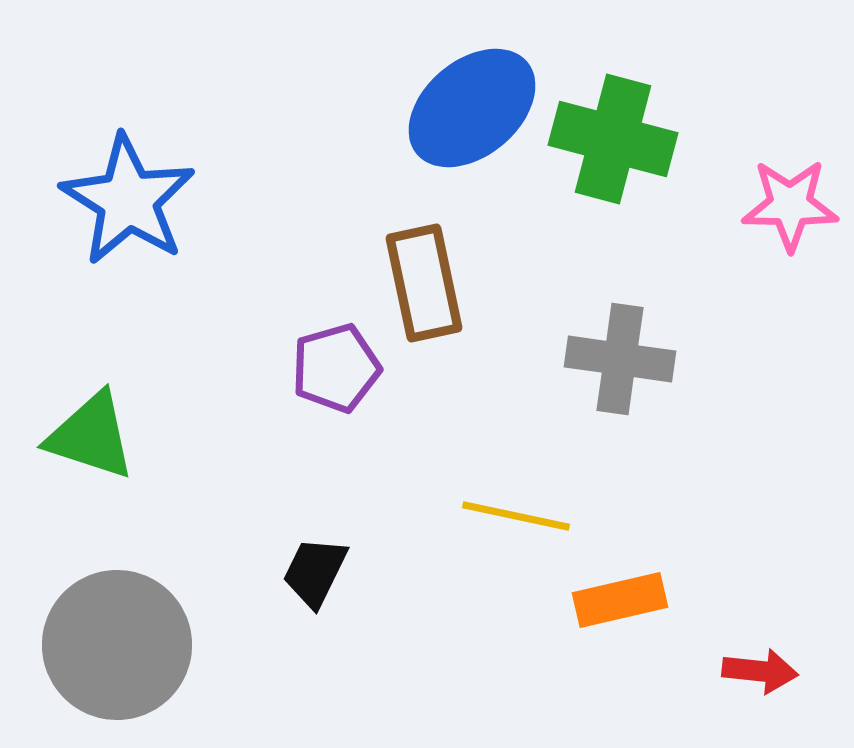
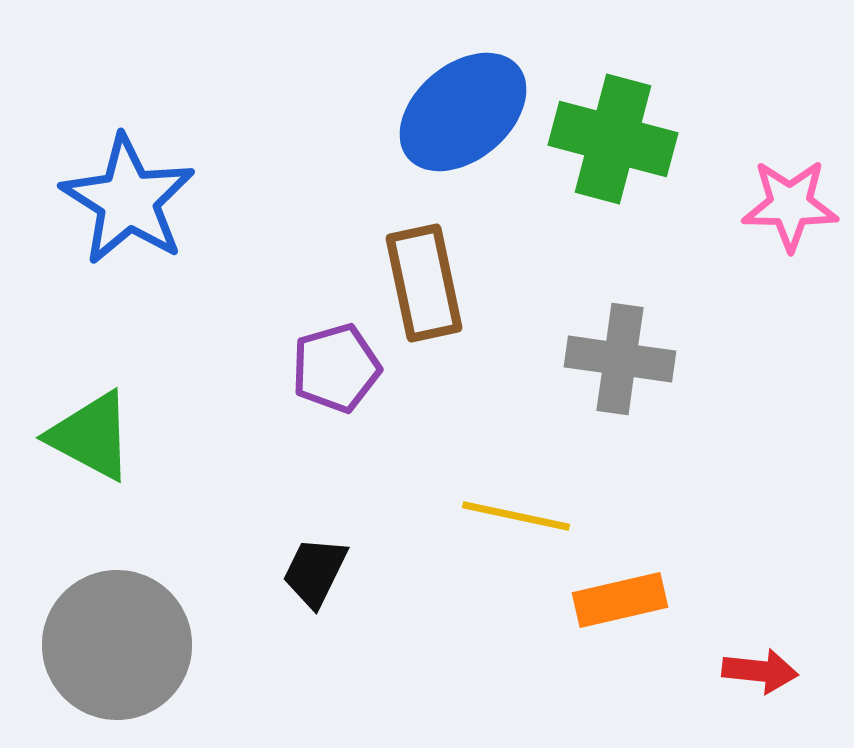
blue ellipse: moved 9 px left, 4 px down
green triangle: rotated 10 degrees clockwise
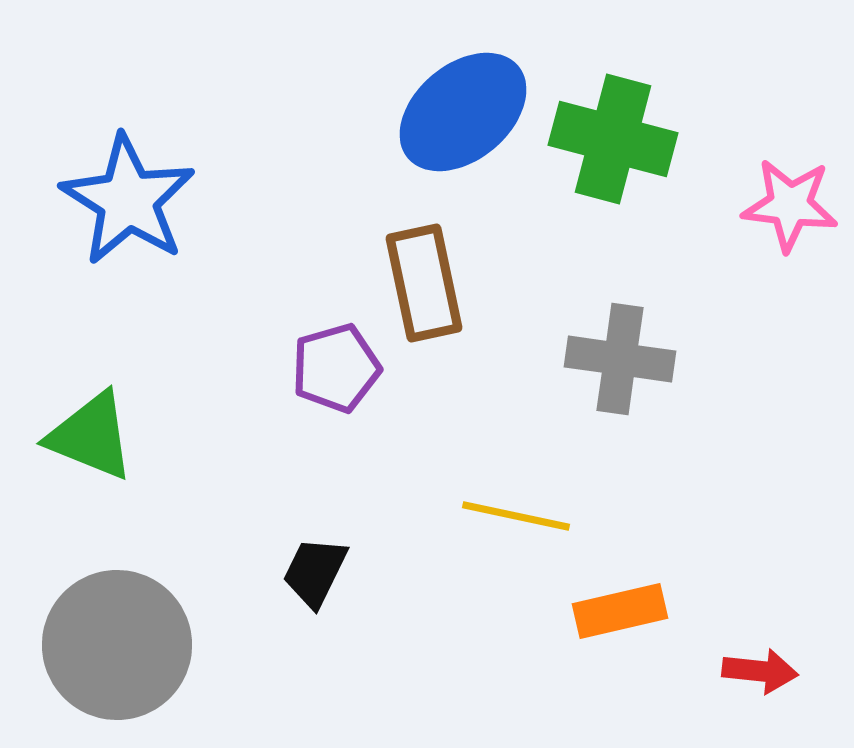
pink star: rotated 6 degrees clockwise
green triangle: rotated 6 degrees counterclockwise
orange rectangle: moved 11 px down
